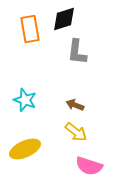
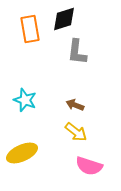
yellow ellipse: moved 3 px left, 4 px down
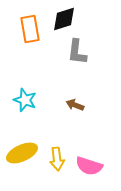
yellow arrow: moved 19 px left, 27 px down; rotated 45 degrees clockwise
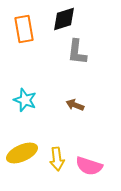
orange rectangle: moved 6 px left
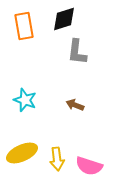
orange rectangle: moved 3 px up
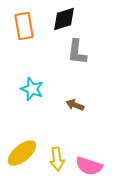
cyan star: moved 7 px right, 11 px up
yellow ellipse: rotated 16 degrees counterclockwise
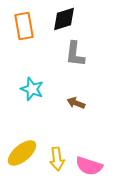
gray L-shape: moved 2 px left, 2 px down
brown arrow: moved 1 px right, 2 px up
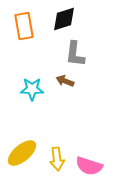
cyan star: rotated 20 degrees counterclockwise
brown arrow: moved 11 px left, 22 px up
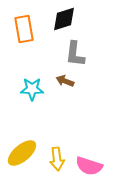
orange rectangle: moved 3 px down
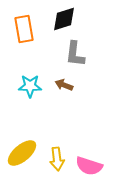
brown arrow: moved 1 px left, 4 px down
cyan star: moved 2 px left, 3 px up
